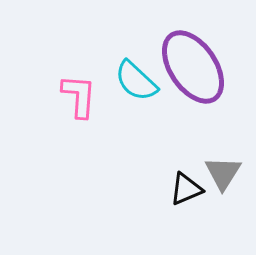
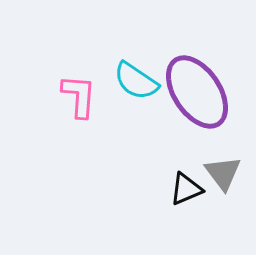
purple ellipse: moved 4 px right, 25 px down
cyan semicircle: rotated 9 degrees counterclockwise
gray triangle: rotated 9 degrees counterclockwise
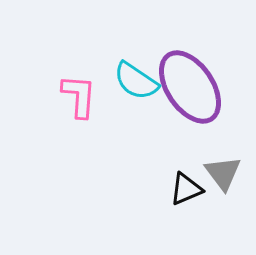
purple ellipse: moved 7 px left, 5 px up
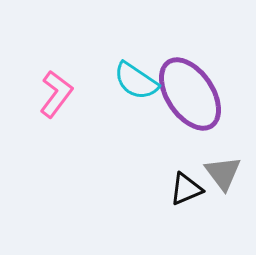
purple ellipse: moved 7 px down
pink L-shape: moved 23 px left, 2 px up; rotated 33 degrees clockwise
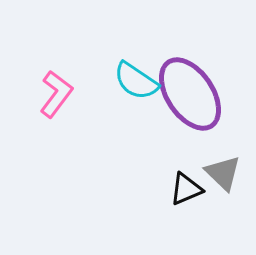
gray triangle: rotated 9 degrees counterclockwise
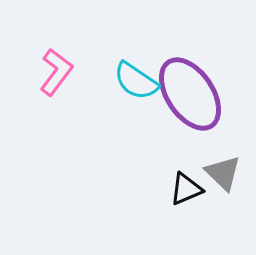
pink L-shape: moved 22 px up
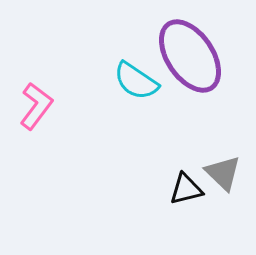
pink L-shape: moved 20 px left, 34 px down
purple ellipse: moved 38 px up
black triangle: rotated 9 degrees clockwise
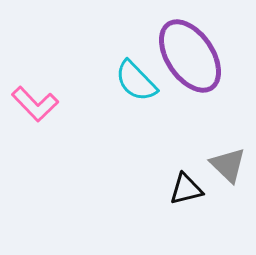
cyan semicircle: rotated 12 degrees clockwise
pink L-shape: moved 1 px left, 2 px up; rotated 99 degrees clockwise
gray triangle: moved 5 px right, 8 px up
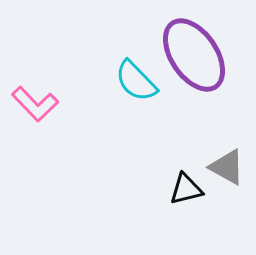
purple ellipse: moved 4 px right, 1 px up
gray triangle: moved 1 px left, 2 px down; rotated 15 degrees counterclockwise
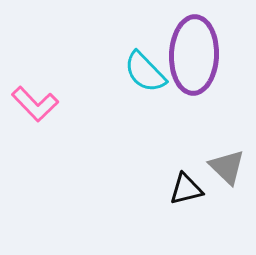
purple ellipse: rotated 36 degrees clockwise
cyan semicircle: moved 9 px right, 9 px up
gray triangle: rotated 15 degrees clockwise
